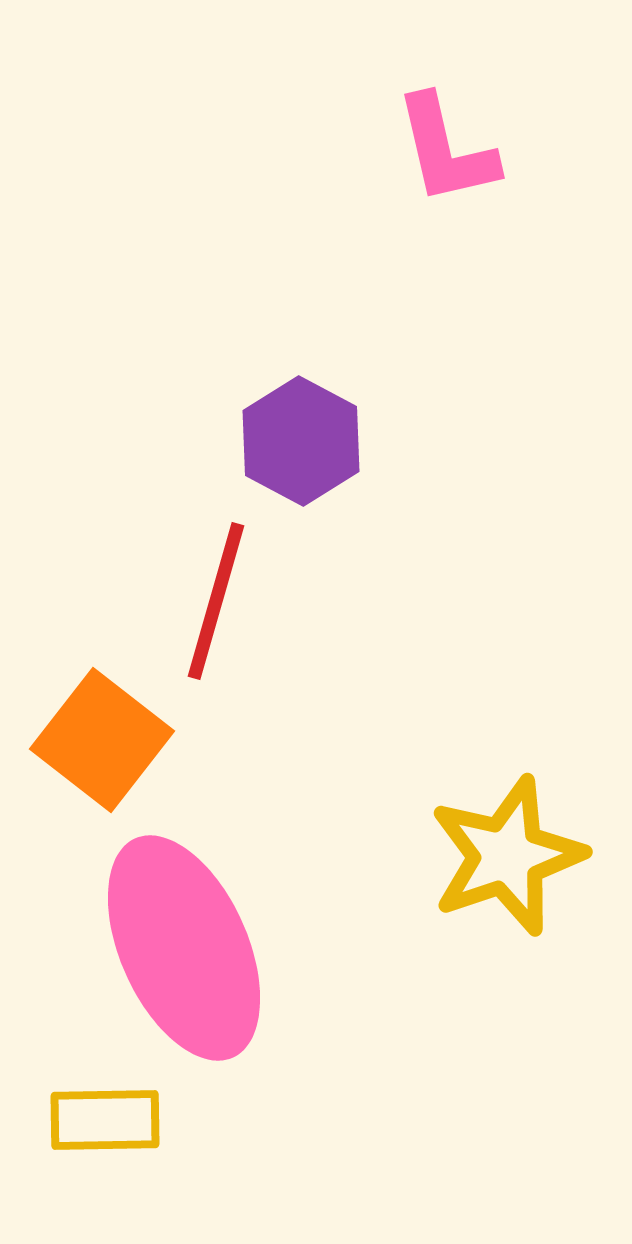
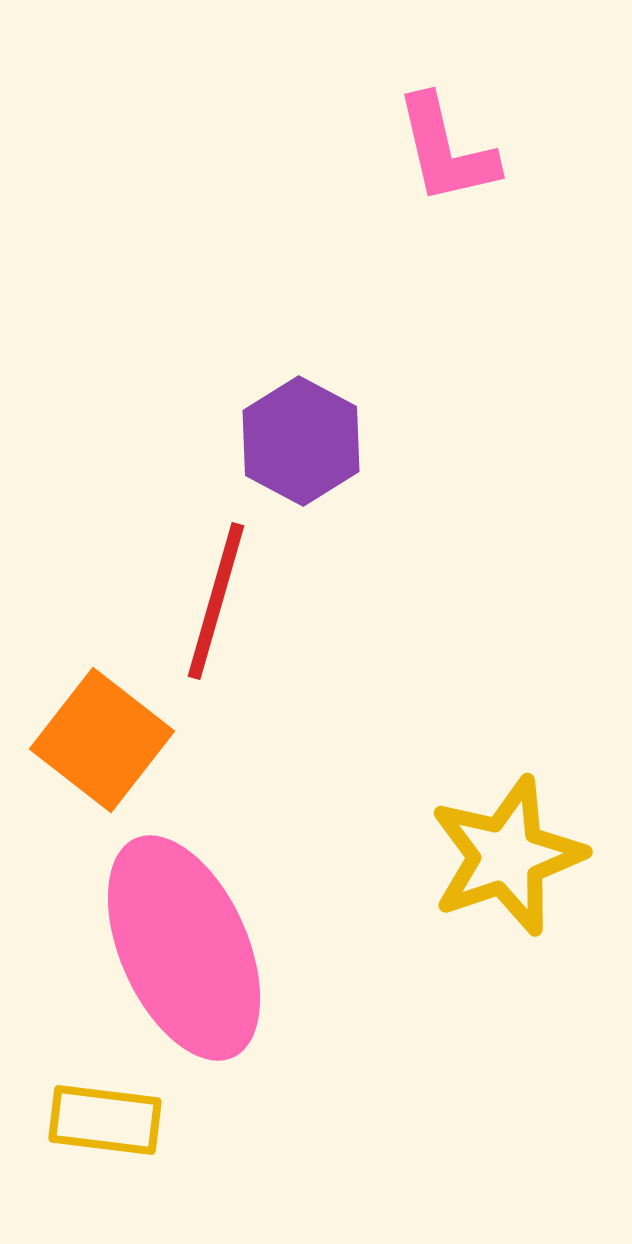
yellow rectangle: rotated 8 degrees clockwise
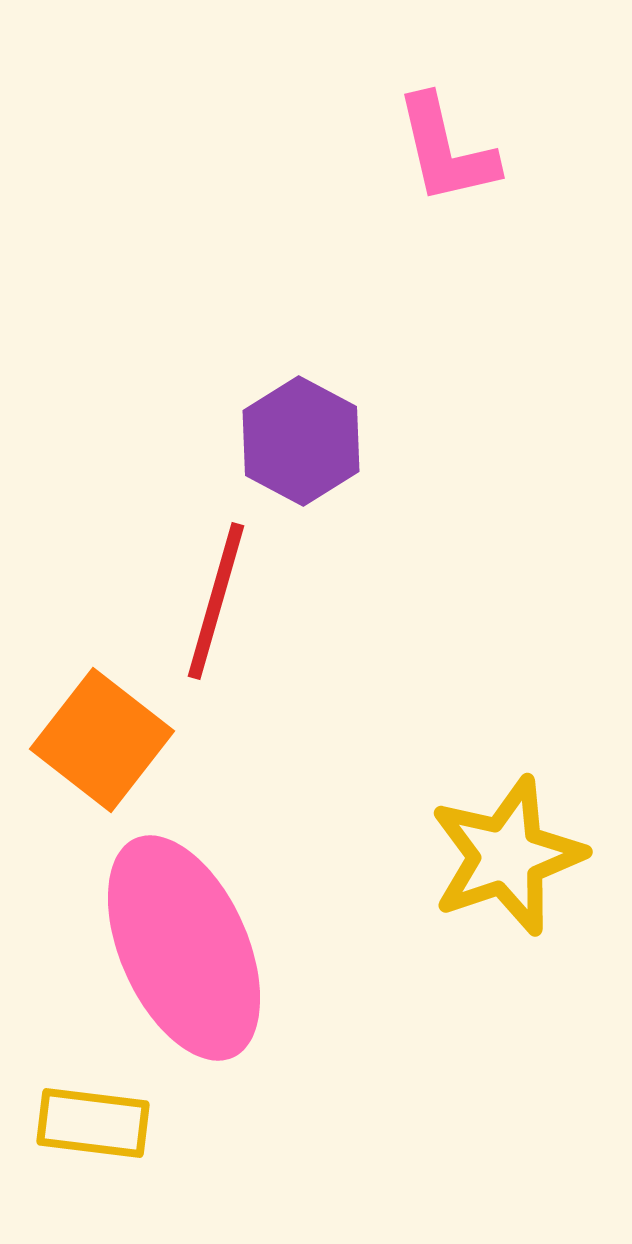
yellow rectangle: moved 12 px left, 3 px down
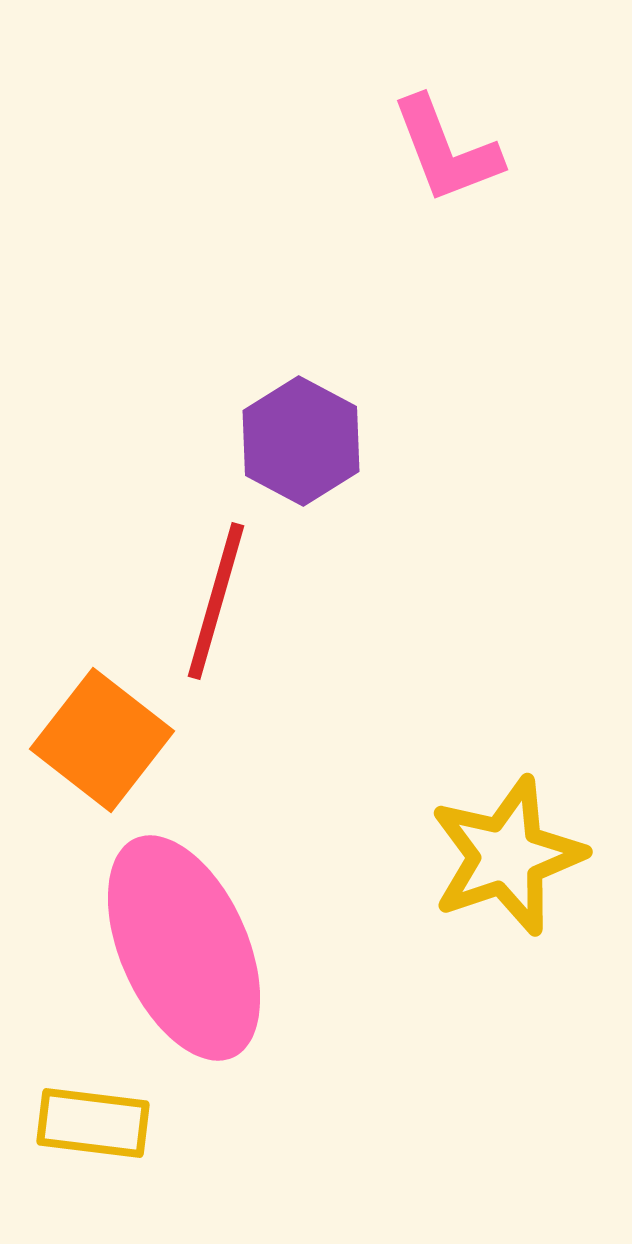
pink L-shape: rotated 8 degrees counterclockwise
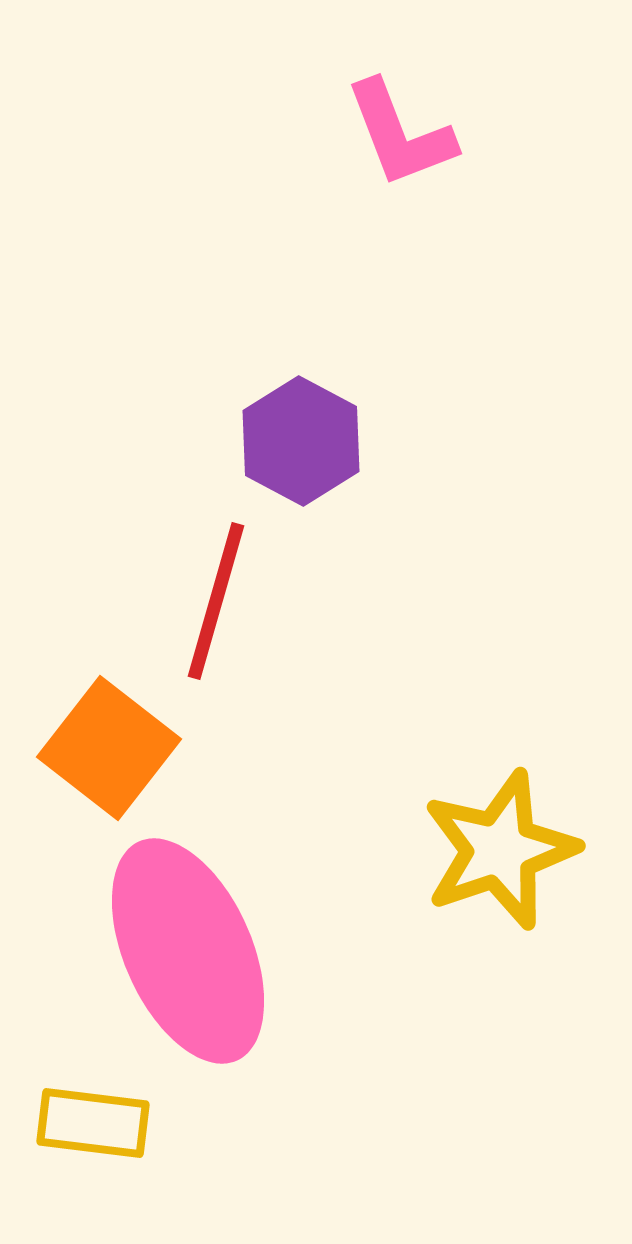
pink L-shape: moved 46 px left, 16 px up
orange square: moved 7 px right, 8 px down
yellow star: moved 7 px left, 6 px up
pink ellipse: moved 4 px right, 3 px down
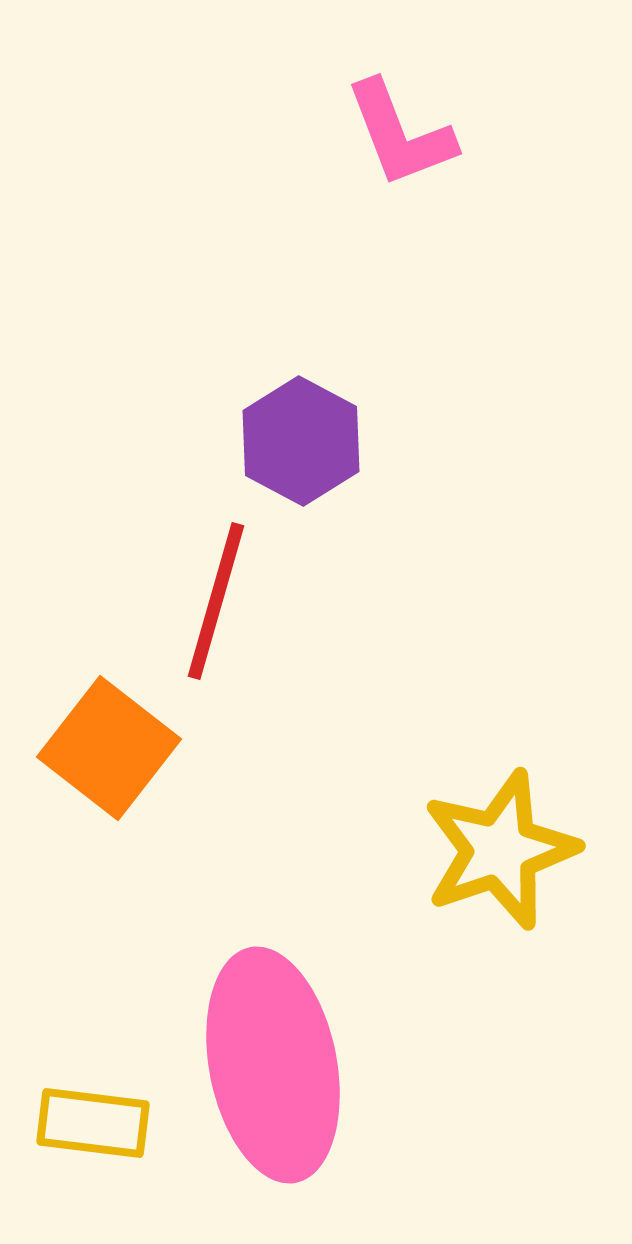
pink ellipse: moved 85 px right, 114 px down; rotated 13 degrees clockwise
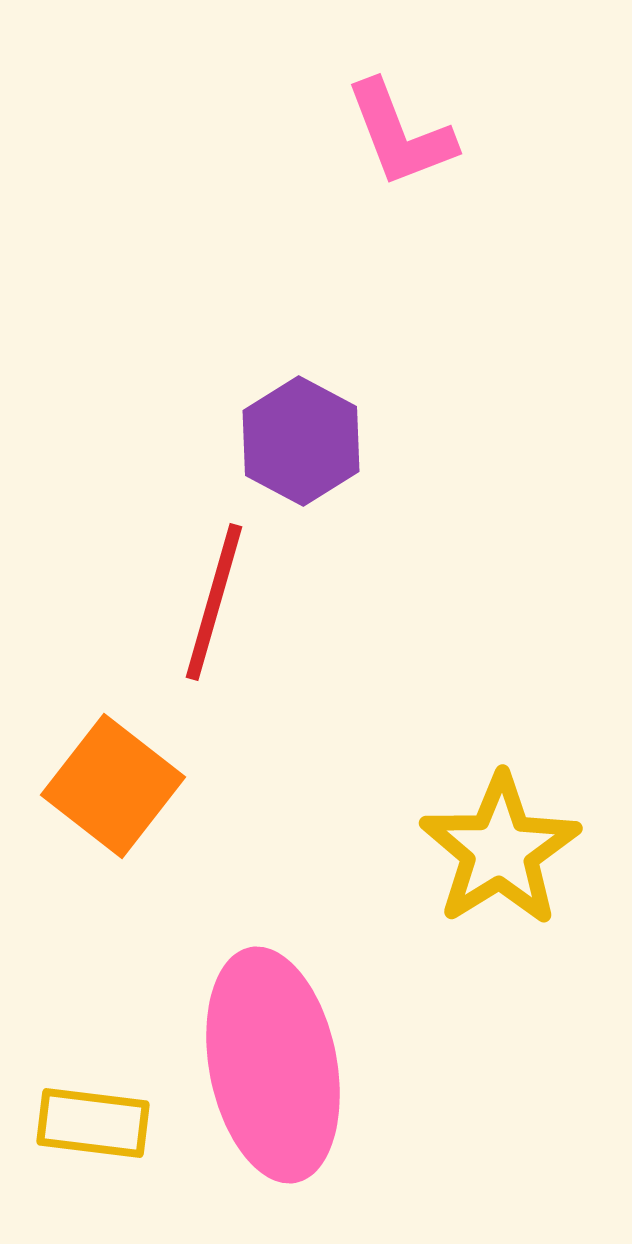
red line: moved 2 px left, 1 px down
orange square: moved 4 px right, 38 px down
yellow star: rotated 13 degrees counterclockwise
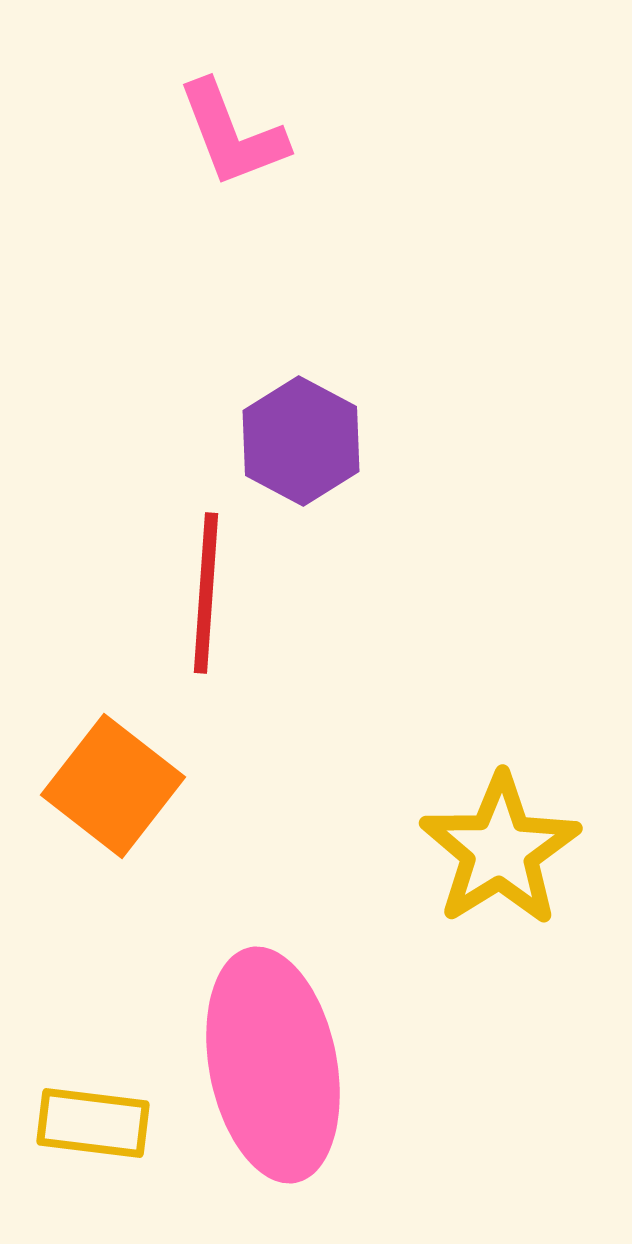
pink L-shape: moved 168 px left
red line: moved 8 px left, 9 px up; rotated 12 degrees counterclockwise
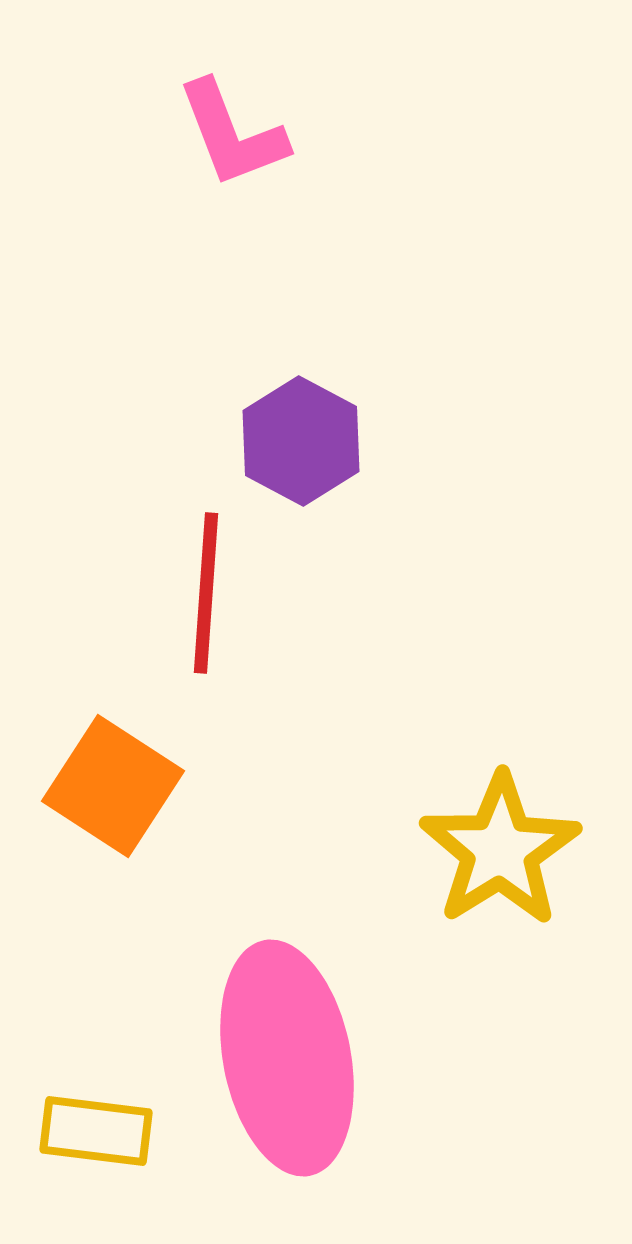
orange square: rotated 5 degrees counterclockwise
pink ellipse: moved 14 px right, 7 px up
yellow rectangle: moved 3 px right, 8 px down
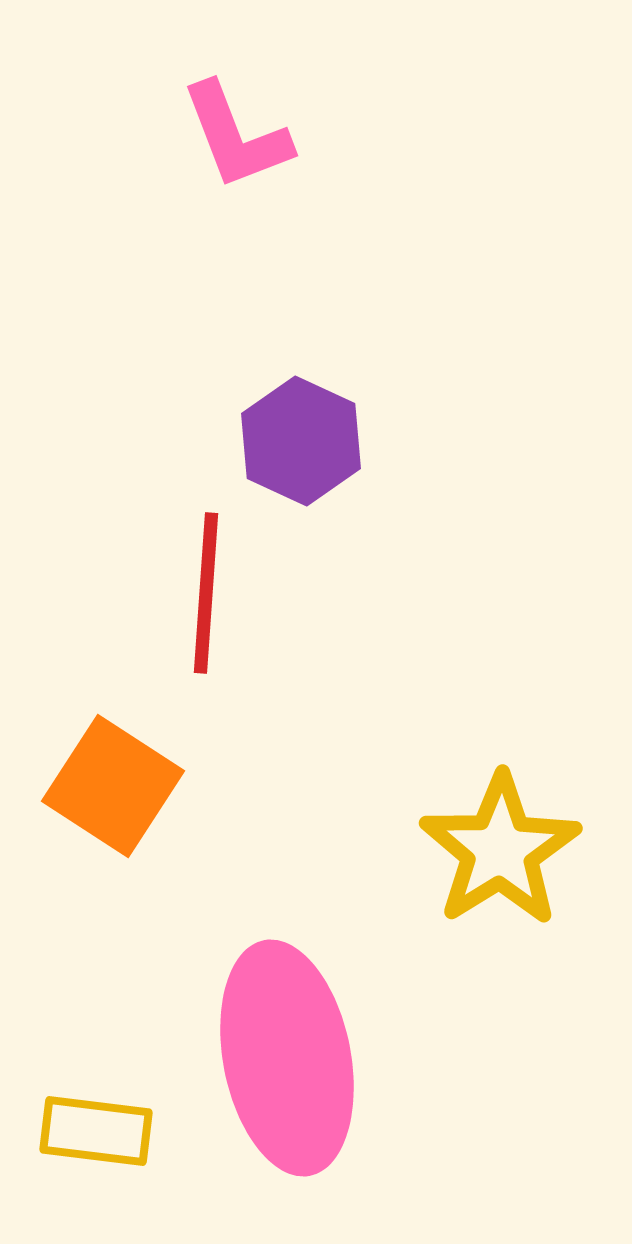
pink L-shape: moved 4 px right, 2 px down
purple hexagon: rotated 3 degrees counterclockwise
